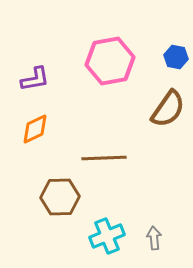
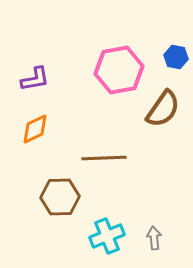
pink hexagon: moved 9 px right, 9 px down
brown semicircle: moved 5 px left
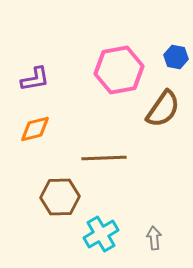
orange diamond: rotated 12 degrees clockwise
cyan cross: moved 6 px left, 2 px up; rotated 8 degrees counterclockwise
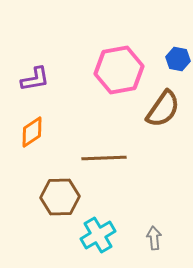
blue hexagon: moved 2 px right, 2 px down
orange diamond: moved 3 px left, 3 px down; rotated 20 degrees counterclockwise
cyan cross: moved 3 px left, 1 px down
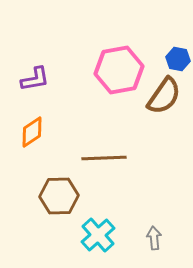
brown semicircle: moved 1 px right, 13 px up
brown hexagon: moved 1 px left, 1 px up
cyan cross: rotated 12 degrees counterclockwise
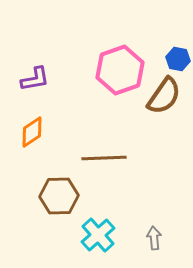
pink hexagon: moved 1 px right; rotated 9 degrees counterclockwise
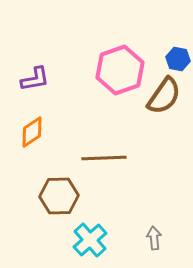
cyan cross: moved 8 px left, 5 px down
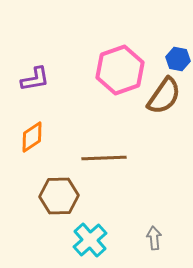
orange diamond: moved 5 px down
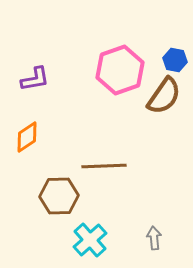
blue hexagon: moved 3 px left, 1 px down
orange diamond: moved 5 px left
brown line: moved 8 px down
